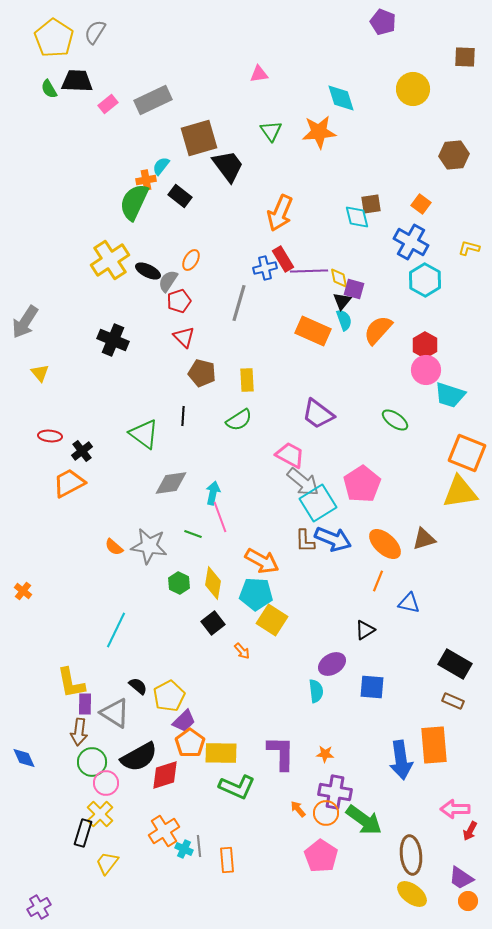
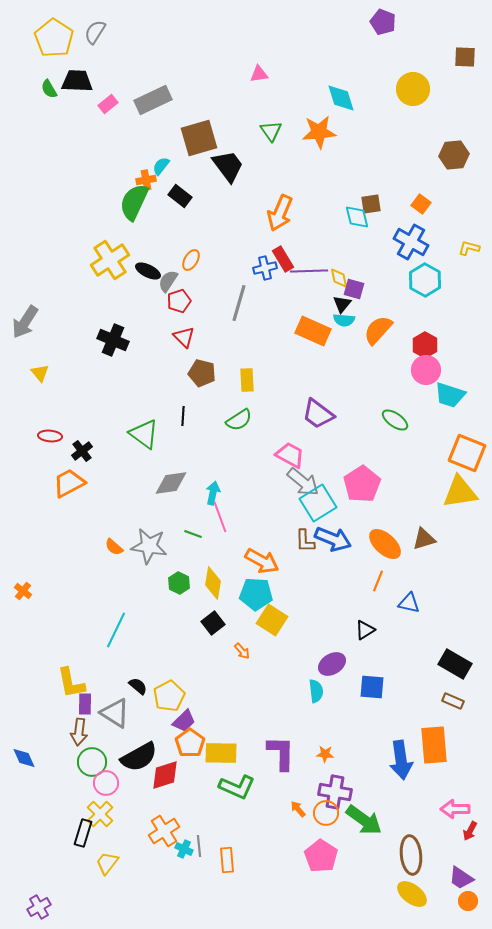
black triangle at (342, 301): moved 3 px down
cyan semicircle at (344, 320): rotated 115 degrees clockwise
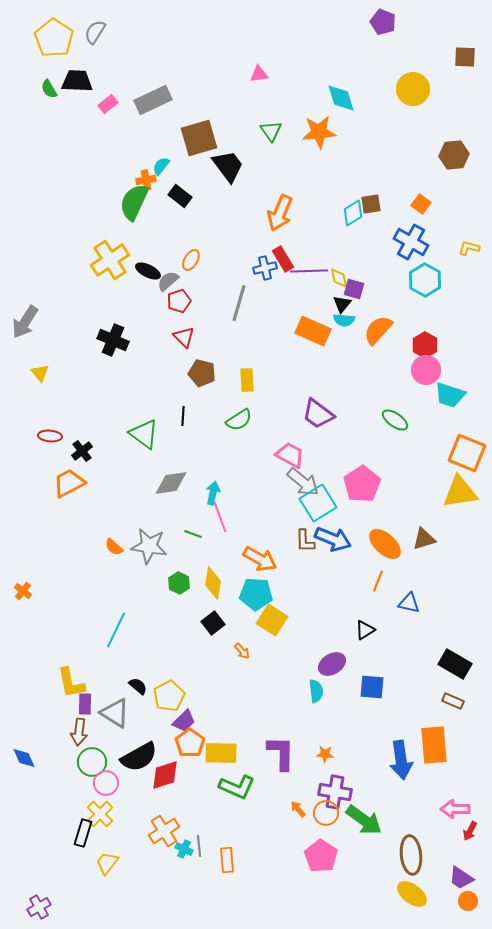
cyan diamond at (357, 217): moved 4 px left, 4 px up; rotated 72 degrees clockwise
gray semicircle at (168, 281): rotated 15 degrees clockwise
orange arrow at (262, 561): moved 2 px left, 2 px up
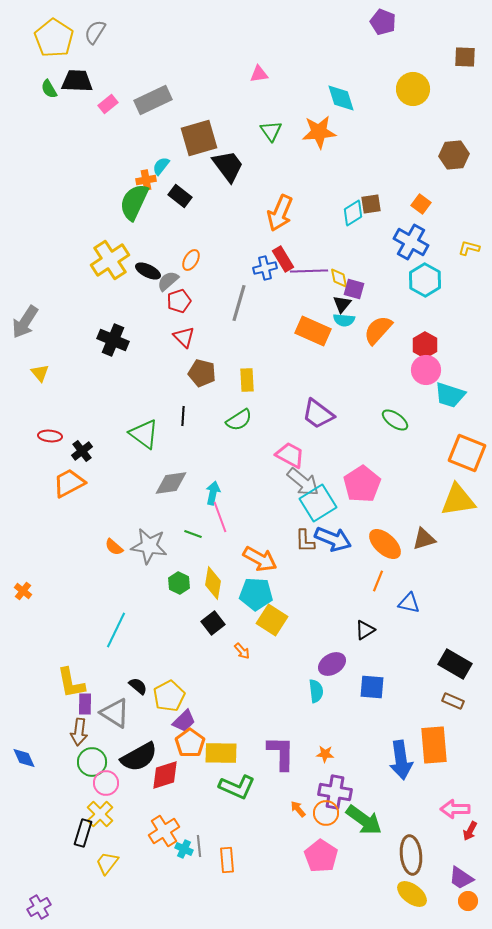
yellow triangle at (460, 492): moved 2 px left, 8 px down
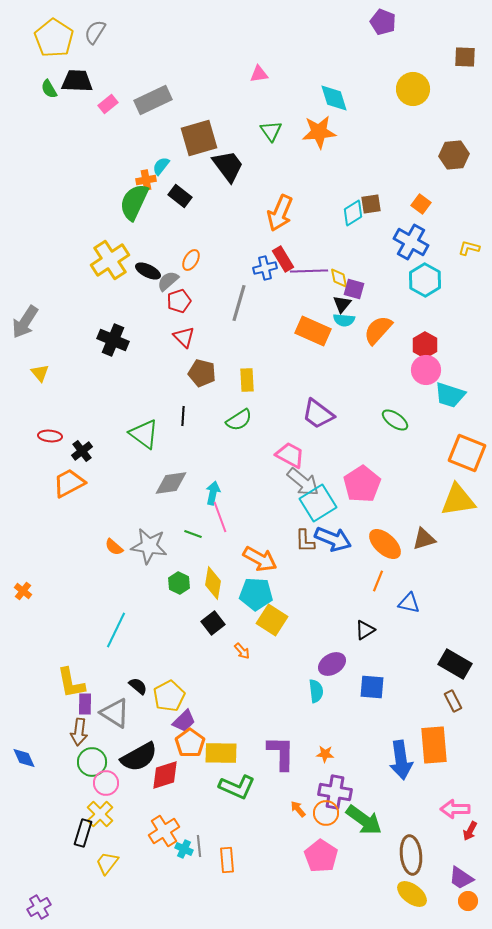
cyan diamond at (341, 98): moved 7 px left
brown rectangle at (453, 701): rotated 40 degrees clockwise
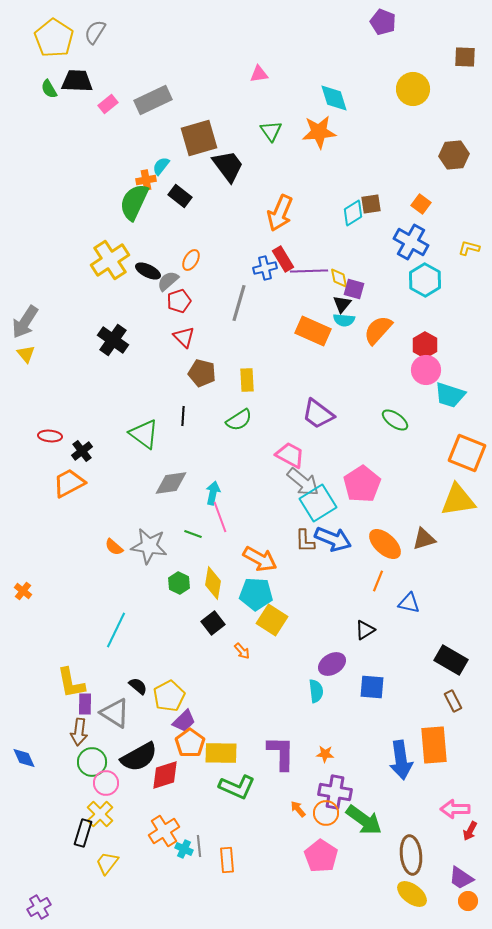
black cross at (113, 340): rotated 12 degrees clockwise
yellow triangle at (40, 373): moved 14 px left, 19 px up
black rectangle at (455, 664): moved 4 px left, 4 px up
